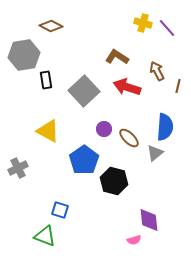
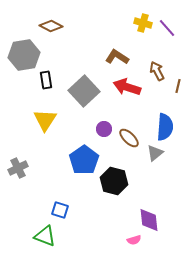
yellow triangle: moved 3 px left, 11 px up; rotated 35 degrees clockwise
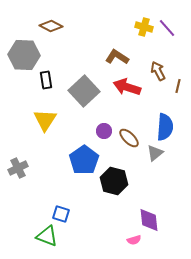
yellow cross: moved 1 px right, 4 px down
gray hexagon: rotated 12 degrees clockwise
brown arrow: moved 1 px right
purple circle: moved 2 px down
blue square: moved 1 px right, 4 px down
green triangle: moved 2 px right
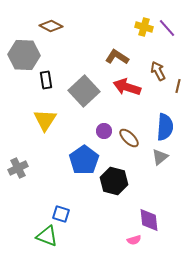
gray triangle: moved 5 px right, 4 px down
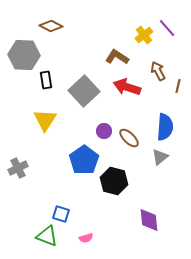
yellow cross: moved 8 px down; rotated 36 degrees clockwise
pink semicircle: moved 48 px left, 2 px up
